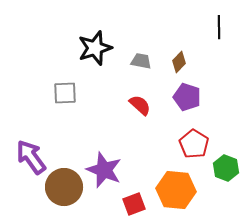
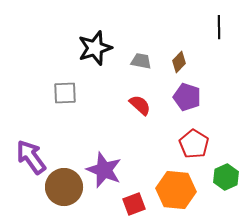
green hexagon: moved 9 px down; rotated 15 degrees clockwise
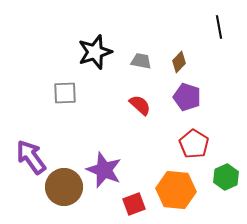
black line: rotated 10 degrees counterclockwise
black star: moved 4 px down
